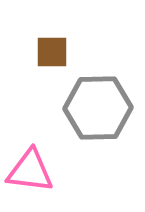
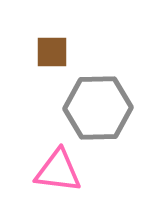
pink triangle: moved 28 px right
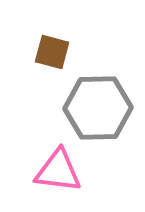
brown square: rotated 15 degrees clockwise
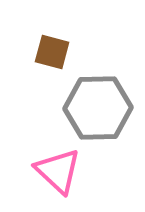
pink triangle: rotated 36 degrees clockwise
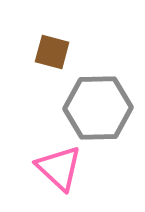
pink triangle: moved 1 px right, 3 px up
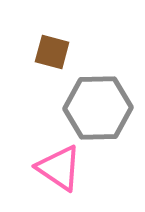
pink triangle: rotated 9 degrees counterclockwise
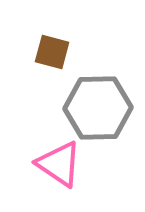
pink triangle: moved 4 px up
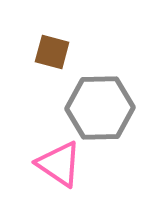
gray hexagon: moved 2 px right
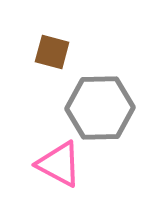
pink triangle: rotated 6 degrees counterclockwise
